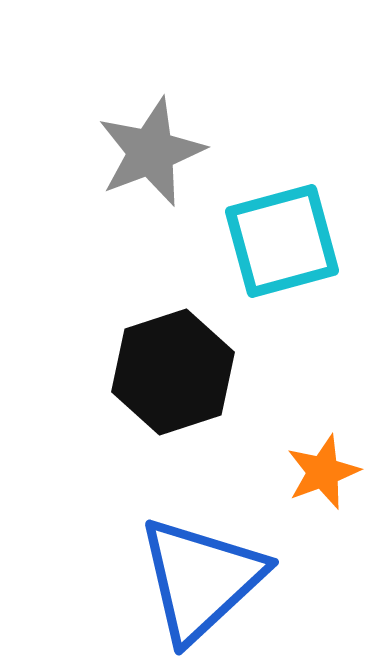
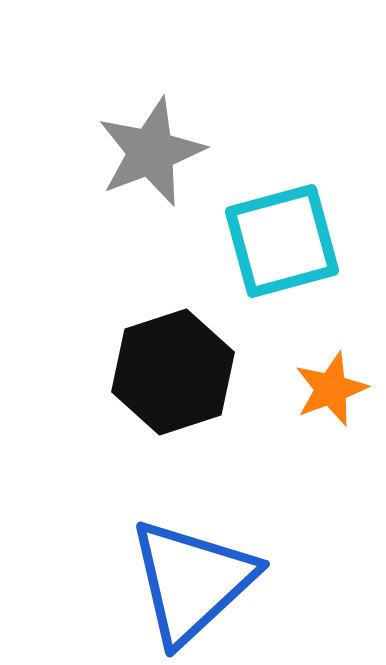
orange star: moved 8 px right, 83 px up
blue triangle: moved 9 px left, 2 px down
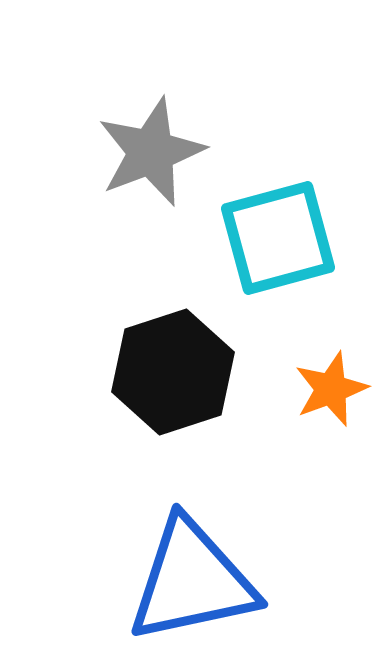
cyan square: moved 4 px left, 3 px up
blue triangle: rotated 31 degrees clockwise
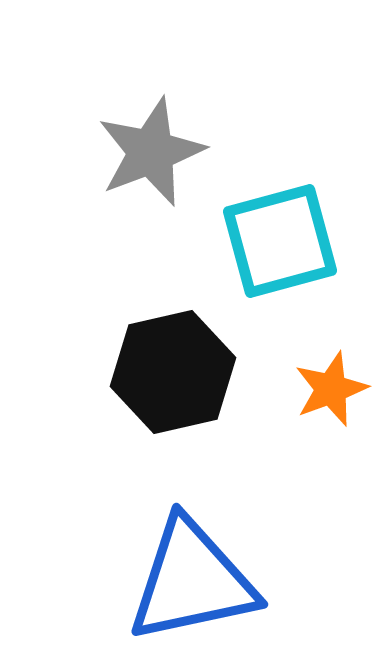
cyan square: moved 2 px right, 3 px down
black hexagon: rotated 5 degrees clockwise
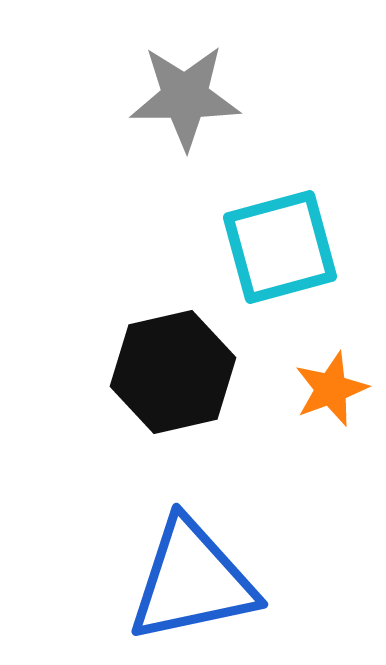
gray star: moved 34 px right, 55 px up; rotated 21 degrees clockwise
cyan square: moved 6 px down
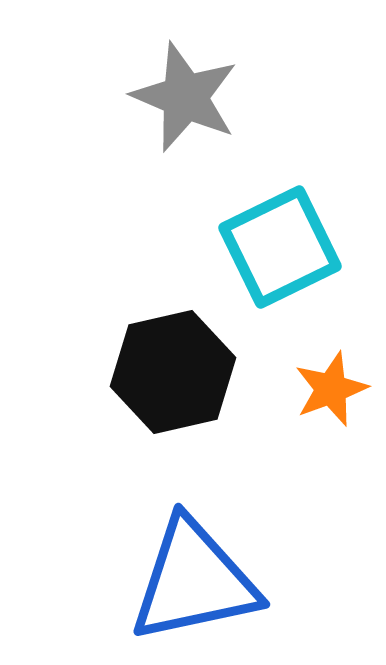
gray star: rotated 23 degrees clockwise
cyan square: rotated 11 degrees counterclockwise
blue triangle: moved 2 px right
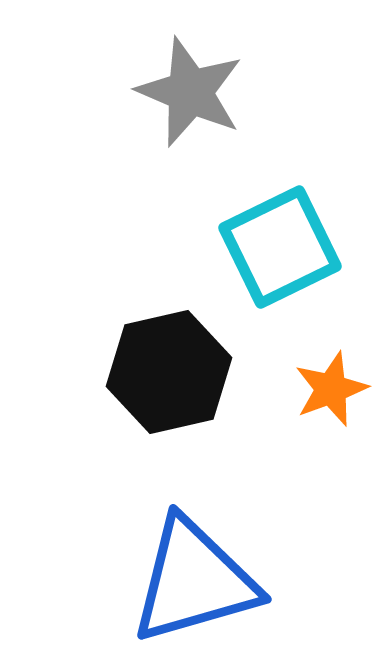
gray star: moved 5 px right, 5 px up
black hexagon: moved 4 px left
blue triangle: rotated 4 degrees counterclockwise
